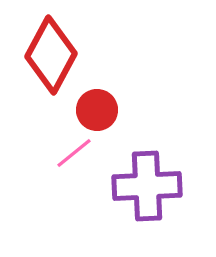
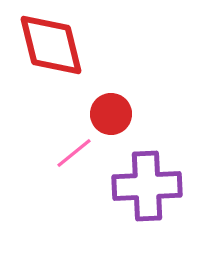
red diamond: moved 10 px up; rotated 42 degrees counterclockwise
red circle: moved 14 px right, 4 px down
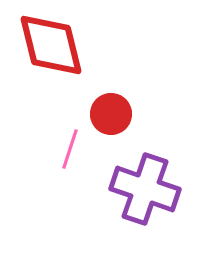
pink line: moved 4 px left, 4 px up; rotated 33 degrees counterclockwise
purple cross: moved 2 px left, 3 px down; rotated 22 degrees clockwise
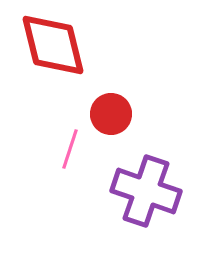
red diamond: moved 2 px right
purple cross: moved 1 px right, 2 px down
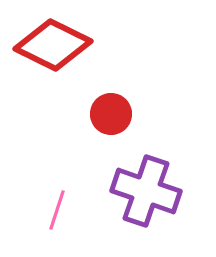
red diamond: rotated 50 degrees counterclockwise
pink line: moved 13 px left, 61 px down
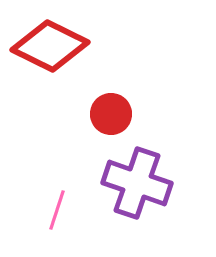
red diamond: moved 3 px left, 1 px down
purple cross: moved 9 px left, 8 px up
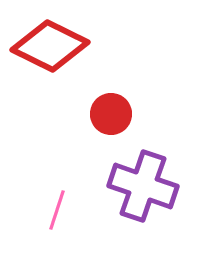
purple cross: moved 6 px right, 3 px down
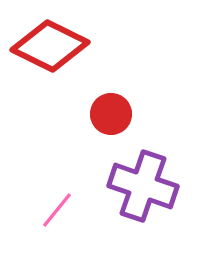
pink line: rotated 21 degrees clockwise
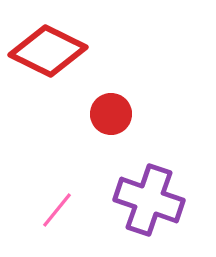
red diamond: moved 2 px left, 5 px down
purple cross: moved 6 px right, 14 px down
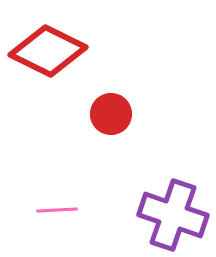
purple cross: moved 24 px right, 15 px down
pink line: rotated 48 degrees clockwise
